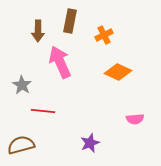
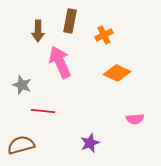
orange diamond: moved 1 px left, 1 px down
gray star: rotated 12 degrees counterclockwise
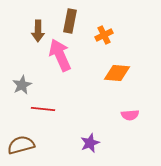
pink arrow: moved 7 px up
orange diamond: rotated 20 degrees counterclockwise
gray star: rotated 24 degrees clockwise
red line: moved 2 px up
pink semicircle: moved 5 px left, 4 px up
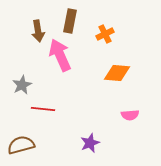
brown arrow: rotated 10 degrees counterclockwise
orange cross: moved 1 px right, 1 px up
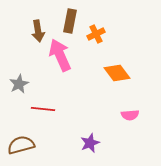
orange cross: moved 9 px left
orange diamond: rotated 48 degrees clockwise
gray star: moved 3 px left, 1 px up
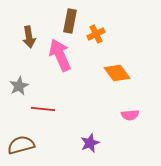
brown arrow: moved 9 px left, 6 px down
gray star: moved 2 px down
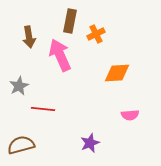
orange diamond: rotated 56 degrees counterclockwise
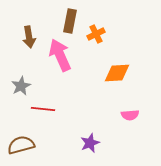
gray star: moved 2 px right
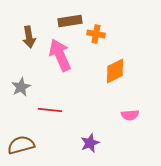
brown rectangle: rotated 70 degrees clockwise
orange cross: rotated 36 degrees clockwise
orange diamond: moved 2 px left, 2 px up; rotated 24 degrees counterclockwise
gray star: moved 1 px down
red line: moved 7 px right, 1 px down
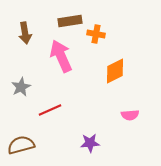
brown arrow: moved 4 px left, 4 px up
pink arrow: moved 1 px right, 1 px down
red line: rotated 30 degrees counterclockwise
purple star: rotated 18 degrees clockwise
